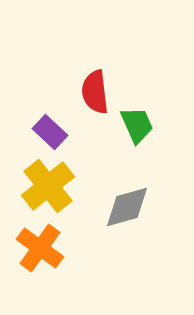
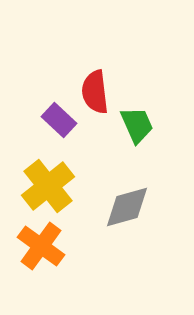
purple rectangle: moved 9 px right, 12 px up
orange cross: moved 1 px right, 2 px up
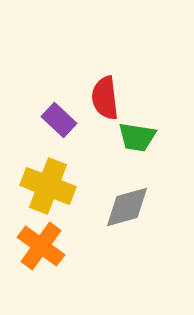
red semicircle: moved 10 px right, 6 px down
green trapezoid: moved 12 px down; rotated 123 degrees clockwise
yellow cross: rotated 30 degrees counterclockwise
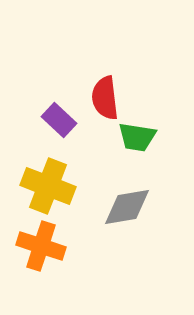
gray diamond: rotated 6 degrees clockwise
orange cross: rotated 18 degrees counterclockwise
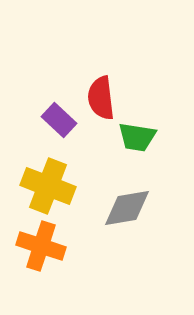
red semicircle: moved 4 px left
gray diamond: moved 1 px down
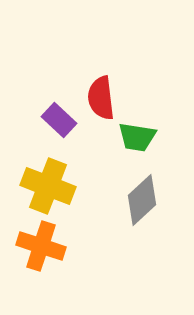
gray diamond: moved 15 px right, 8 px up; rotated 33 degrees counterclockwise
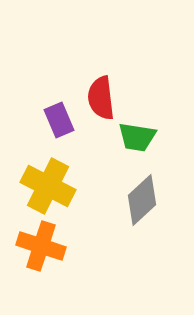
purple rectangle: rotated 24 degrees clockwise
yellow cross: rotated 6 degrees clockwise
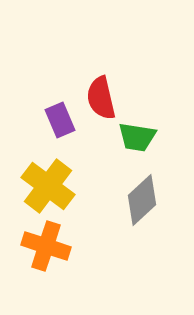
red semicircle: rotated 6 degrees counterclockwise
purple rectangle: moved 1 px right
yellow cross: rotated 10 degrees clockwise
orange cross: moved 5 px right
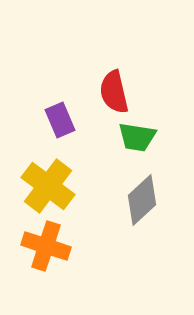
red semicircle: moved 13 px right, 6 px up
